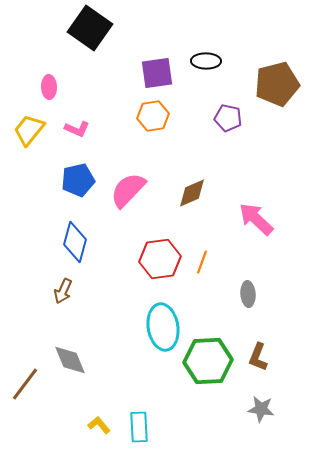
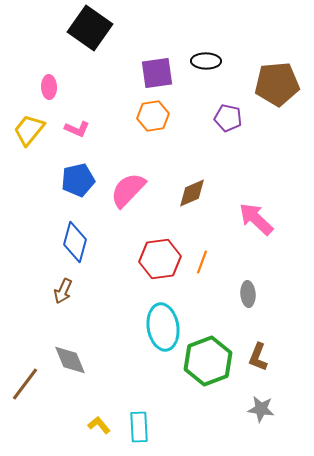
brown pentagon: rotated 9 degrees clockwise
green hexagon: rotated 18 degrees counterclockwise
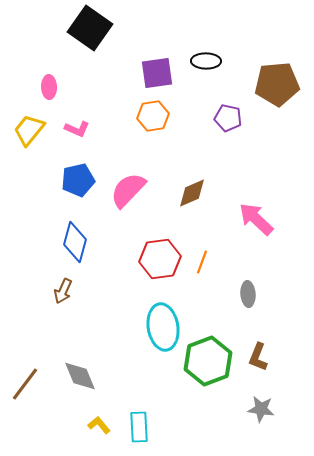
gray diamond: moved 10 px right, 16 px down
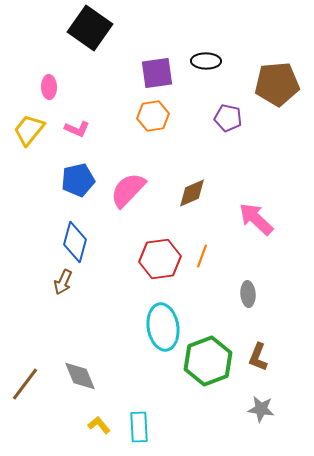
orange line: moved 6 px up
brown arrow: moved 9 px up
